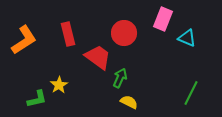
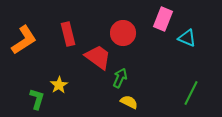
red circle: moved 1 px left
green L-shape: rotated 60 degrees counterclockwise
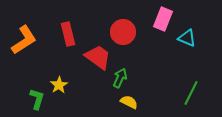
red circle: moved 1 px up
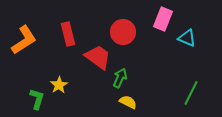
yellow semicircle: moved 1 px left
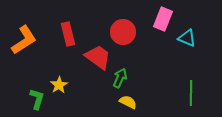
green line: rotated 25 degrees counterclockwise
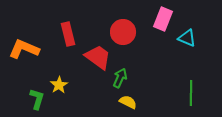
orange L-shape: moved 9 px down; rotated 124 degrees counterclockwise
